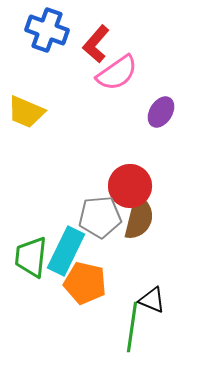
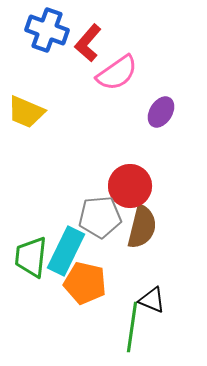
red L-shape: moved 8 px left, 1 px up
brown semicircle: moved 3 px right, 9 px down
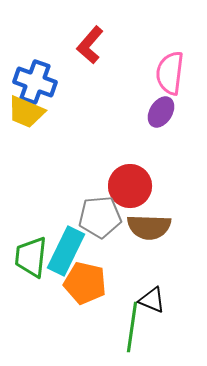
blue cross: moved 12 px left, 52 px down
red L-shape: moved 2 px right, 2 px down
pink semicircle: moved 53 px right; rotated 132 degrees clockwise
brown semicircle: moved 7 px right; rotated 78 degrees clockwise
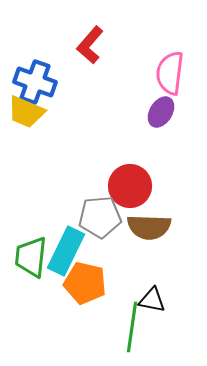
black triangle: rotated 12 degrees counterclockwise
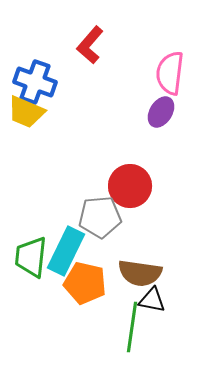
brown semicircle: moved 9 px left, 46 px down; rotated 6 degrees clockwise
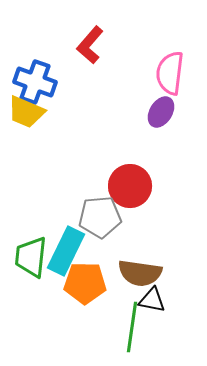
orange pentagon: rotated 12 degrees counterclockwise
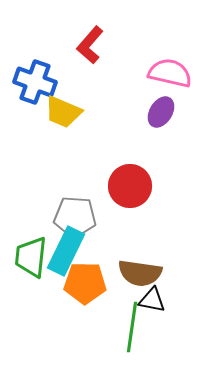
pink semicircle: rotated 96 degrees clockwise
yellow trapezoid: moved 37 px right
gray pentagon: moved 25 px left; rotated 9 degrees clockwise
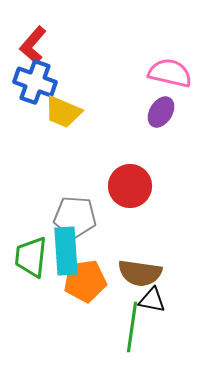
red L-shape: moved 57 px left
cyan rectangle: rotated 30 degrees counterclockwise
orange pentagon: moved 2 px up; rotated 9 degrees counterclockwise
